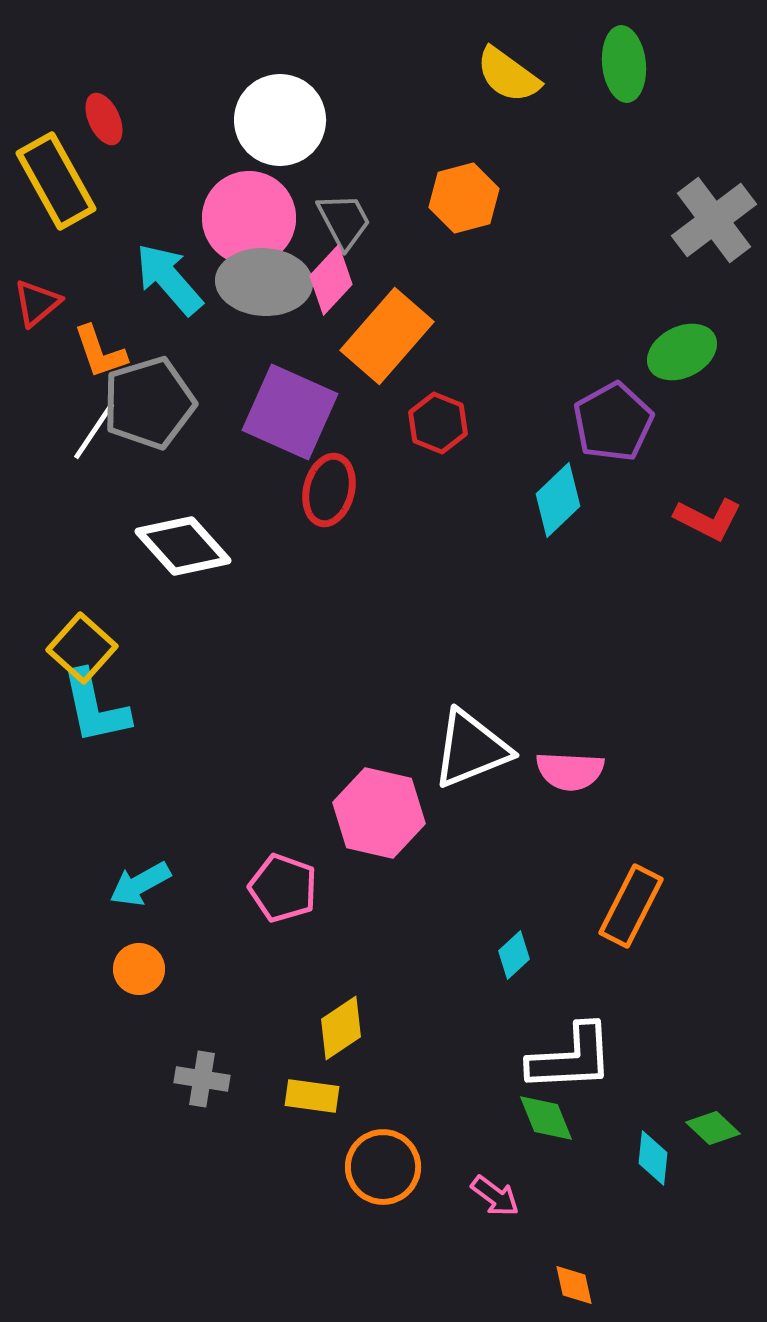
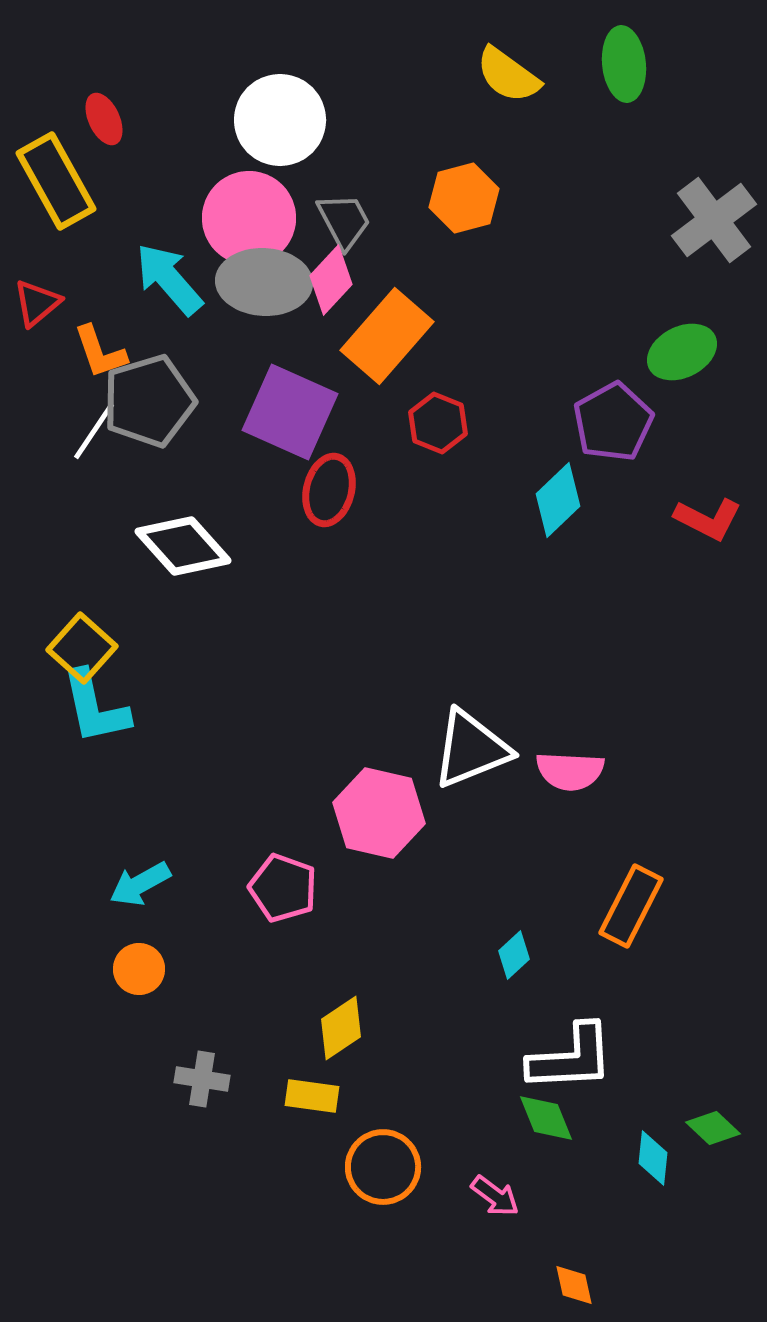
gray pentagon at (149, 403): moved 2 px up
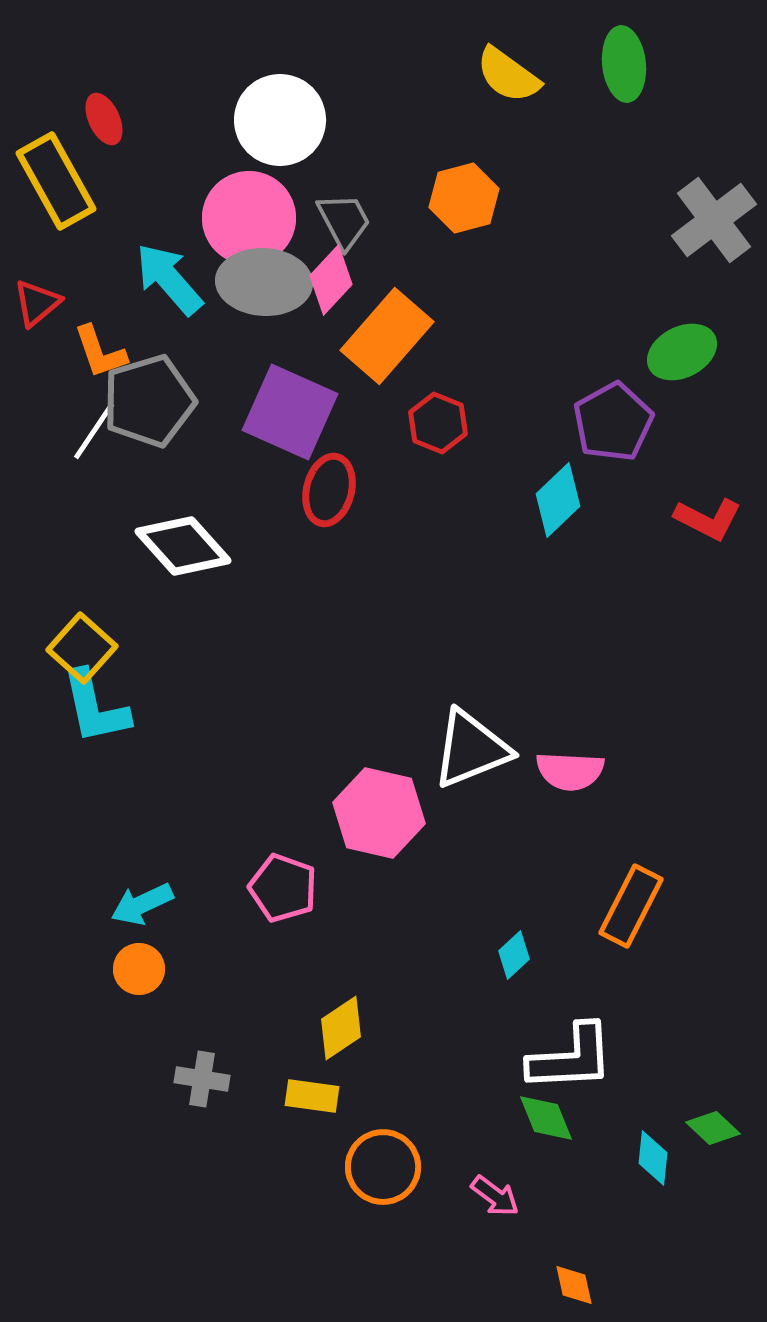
cyan arrow at (140, 884): moved 2 px right, 20 px down; rotated 4 degrees clockwise
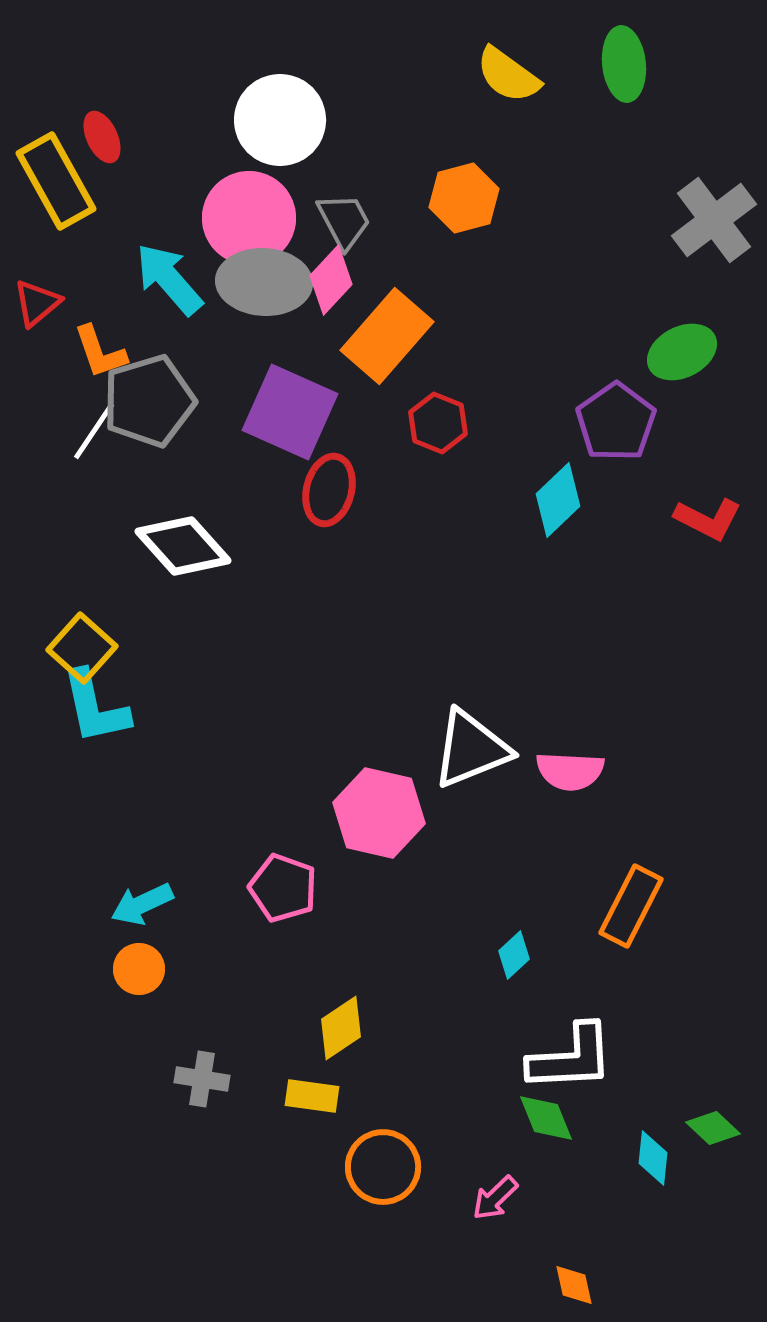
red ellipse at (104, 119): moved 2 px left, 18 px down
purple pentagon at (613, 422): moved 3 px right; rotated 6 degrees counterclockwise
pink arrow at (495, 1196): moved 2 px down; rotated 99 degrees clockwise
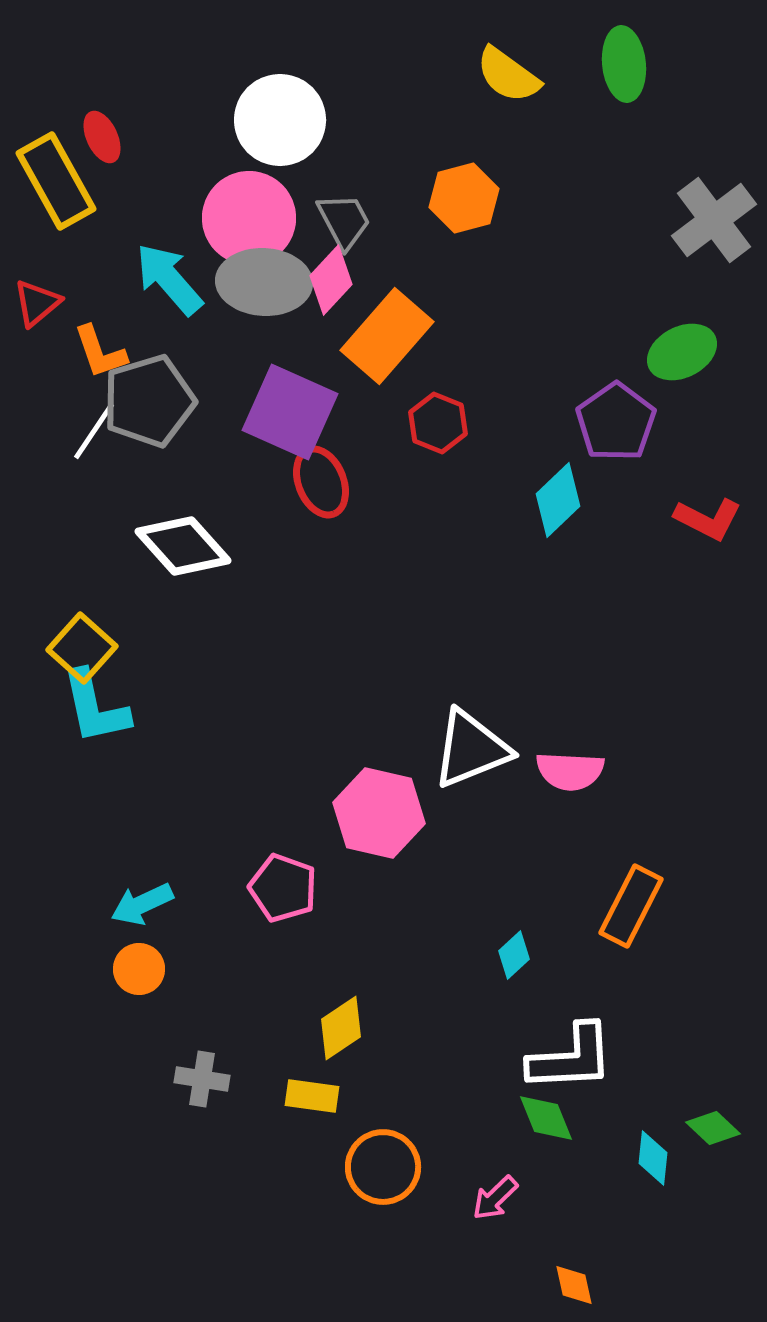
red ellipse at (329, 490): moved 8 px left, 8 px up; rotated 36 degrees counterclockwise
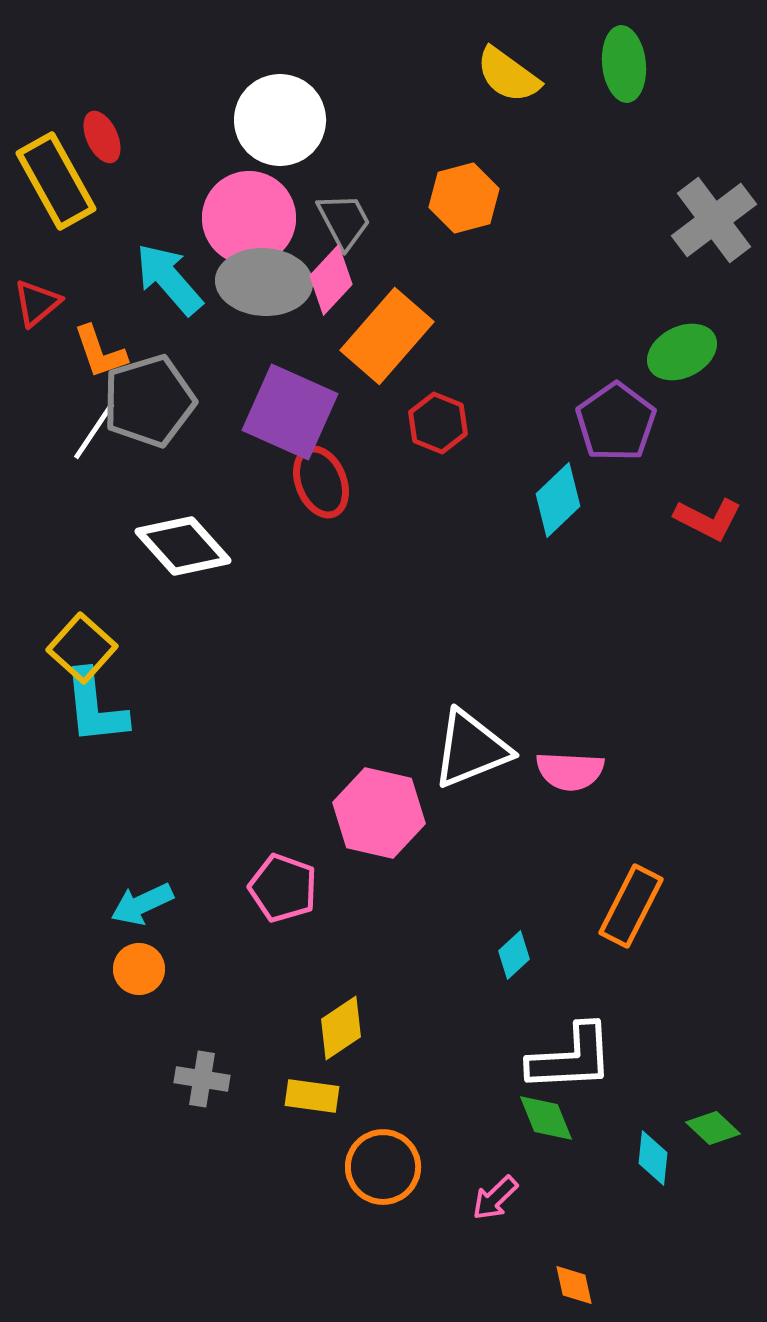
cyan L-shape at (95, 707): rotated 6 degrees clockwise
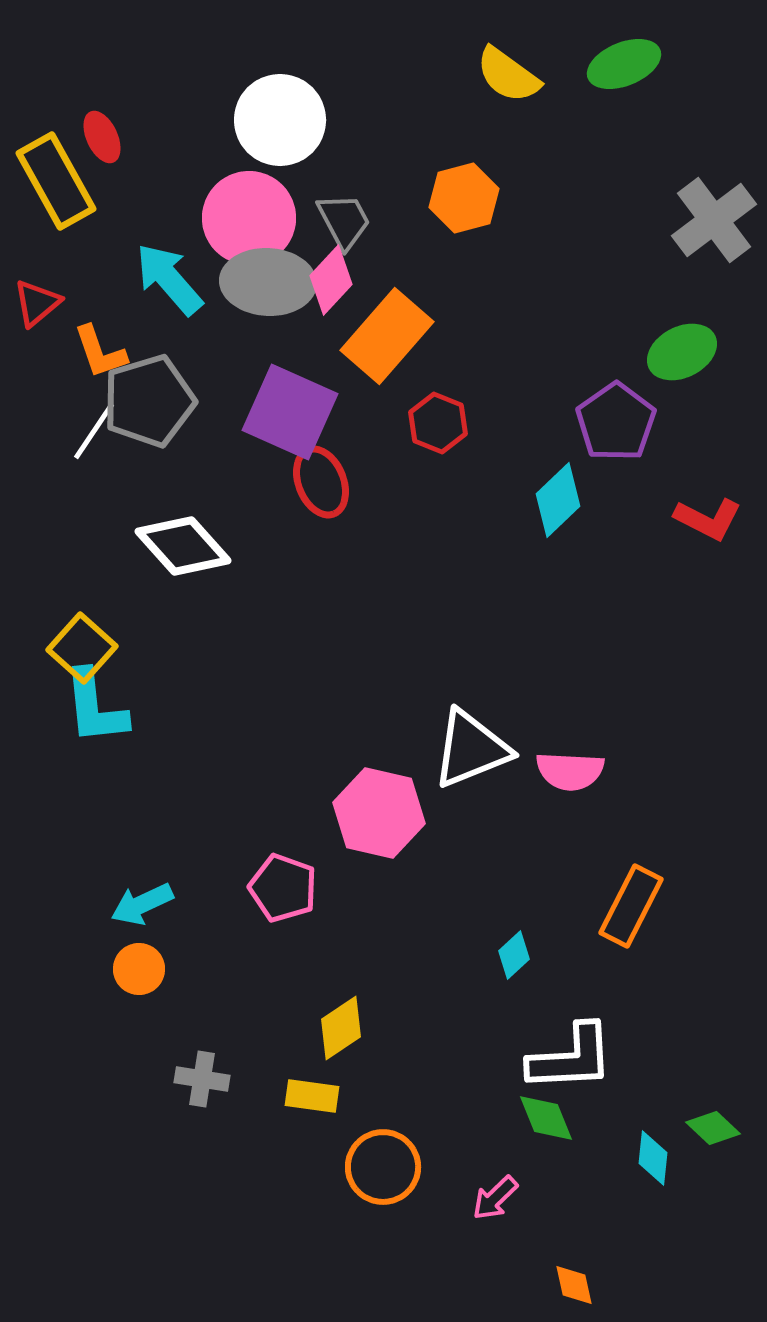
green ellipse at (624, 64): rotated 74 degrees clockwise
gray ellipse at (264, 282): moved 4 px right
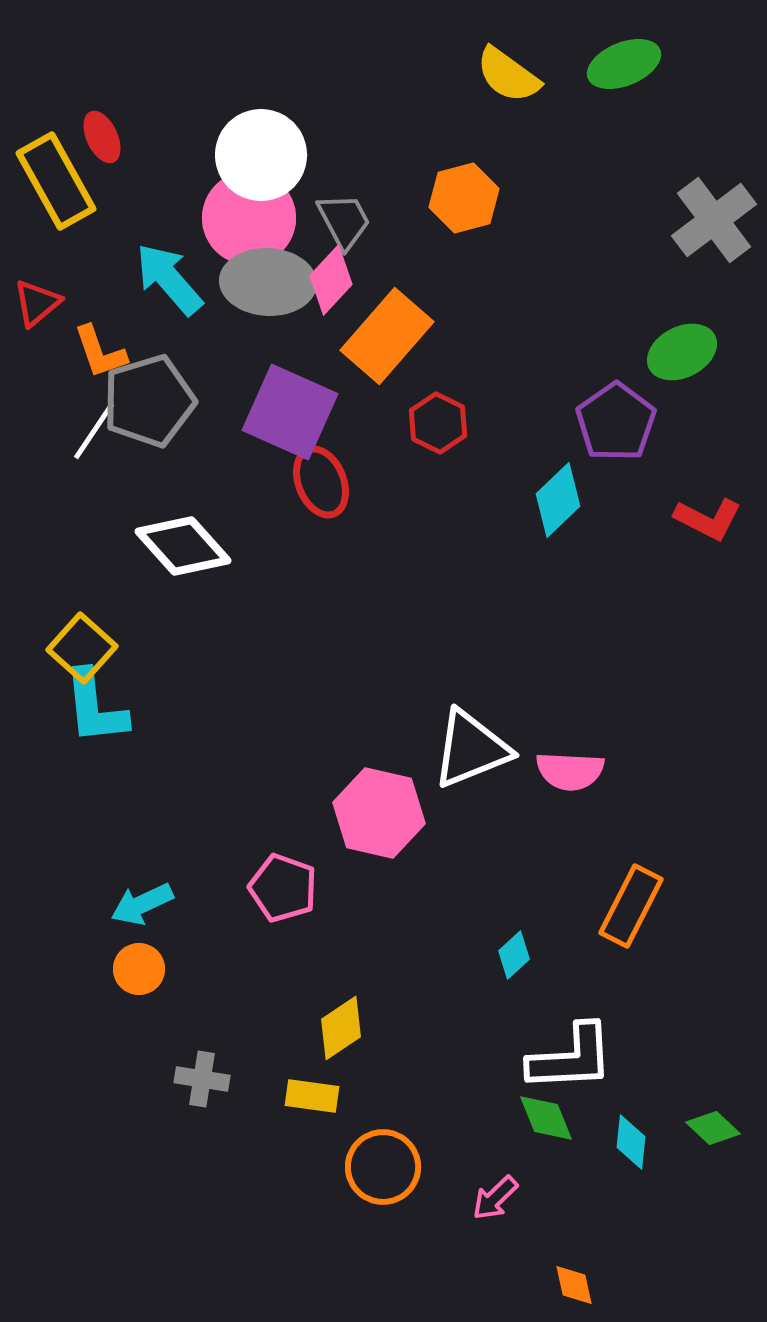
white circle at (280, 120): moved 19 px left, 35 px down
red hexagon at (438, 423): rotated 4 degrees clockwise
cyan diamond at (653, 1158): moved 22 px left, 16 px up
